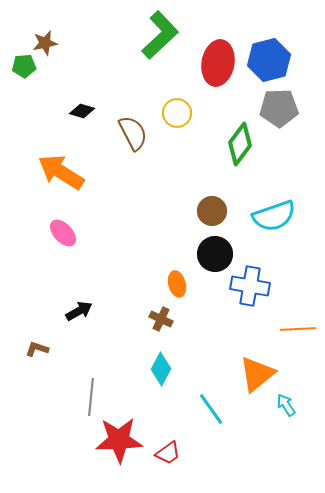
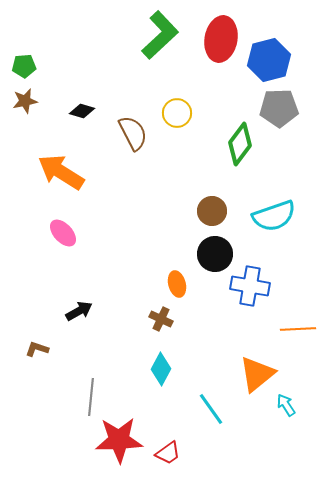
brown star: moved 20 px left, 58 px down
red ellipse: moved 3 px right, 24 px up
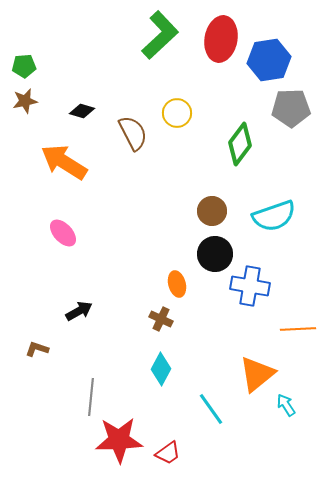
blue hexagon: rotated 6 degrees clockwise
gray pentagon: moved 12 px right
orange arrow: moved 3 px right, 10 px up
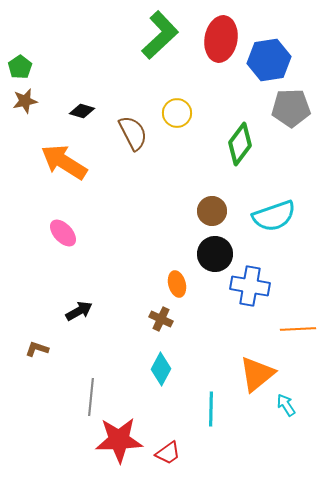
green pentagon: moved 4 px left, 1 px down; rotated 30 degrees counterclockwise
cyan line: rotated 36 degrees clockwise
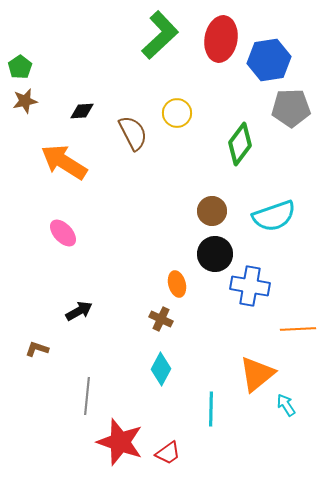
black diamond: rotated 20 degrees counterclockwise
gray line: moved 4 px left, 1 px up
red star: moved 1 px right, 2 px down; rotated 21 degrees clockwise
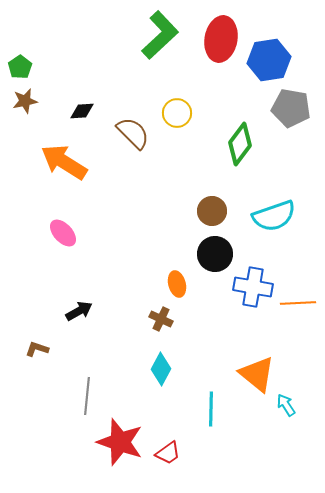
gray pentagon: rotated 12 degrees clockwise
brown semicircle: rotated 18 degrees counterclockwise
blue cross: moved 3 px right, 1 px down
orange line: moved 26 px up
orange triangle: rotated 42 degrees counterclockwise
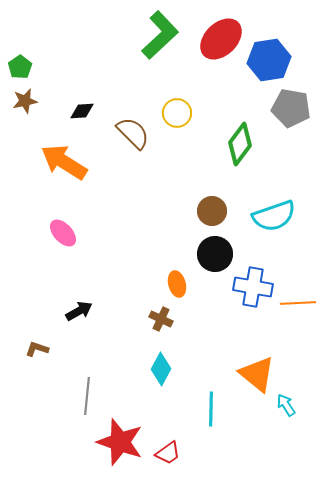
red ellipse: rotated 36 degrees clockwise
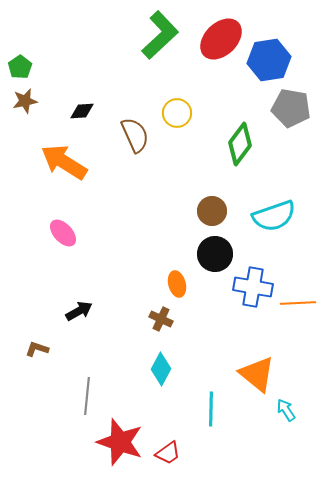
brown semicircle: moved 2 px right, 2 px down; rotated 21 degrees clockwise
cyan arrow: moved 5 px down
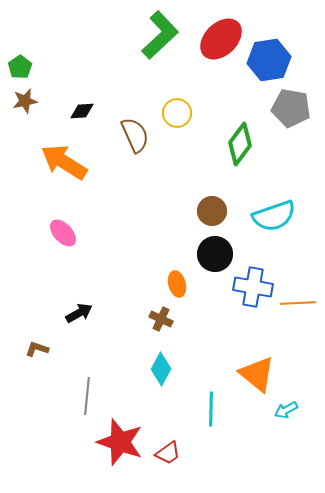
black arrow: moved 2 px down
cyan arrow: rotated 85 degrees counterclockwise
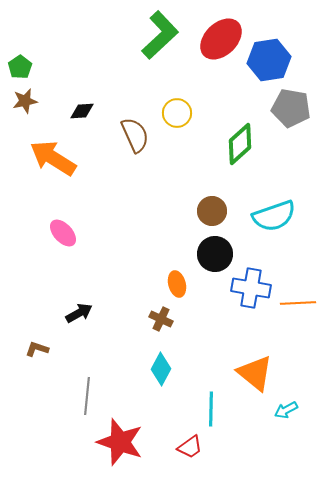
green diamond: rotated 12 degrees clockwise
orange arrow: moved 11 px left, 4 px up
blue cross: moved 2 px left, 1 px down
orange triangle: moved 2 px left, 1 px up
red trapezoid: moved 22 px right, 6 px up
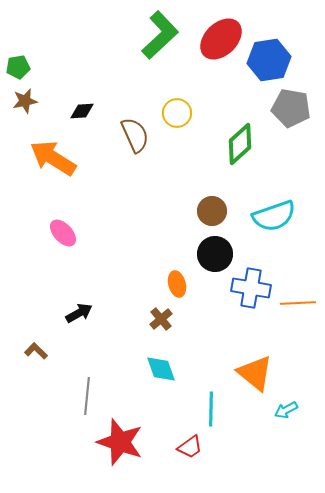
green pentagon: moved 2 px left; rotated 25 degrees clockwise
brown cross: rotated 25 degrees clockwise
brown L-shape: moved 1 px left, 2 px down; rotated 25 degrees clockwise
cyan diamond: rotated 48 degrees counterclockwise
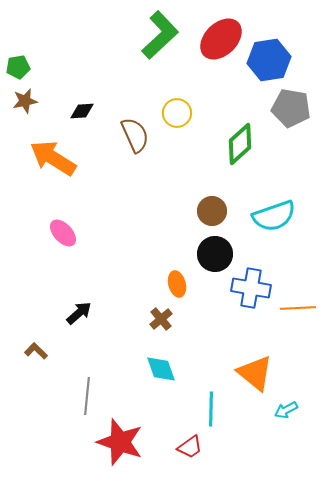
orange line: moved 5 px down
black arrow: rotated 12 degrees counterclockwise
